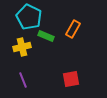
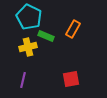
yellow cross: moved 6 px right
purple line: rotated 35 degrees clockwise
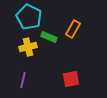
green rectangle: moved 3 px right, 1 px down
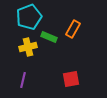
cyan pentagon: rotated 25 degrees clockwise
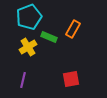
yellow cross: rotated 18 degrees counterclockwise
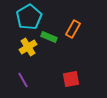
cyan pentagon: rotated 10 degrees counterclockwise
purple line: rotated 42 degrees counterclockwise
